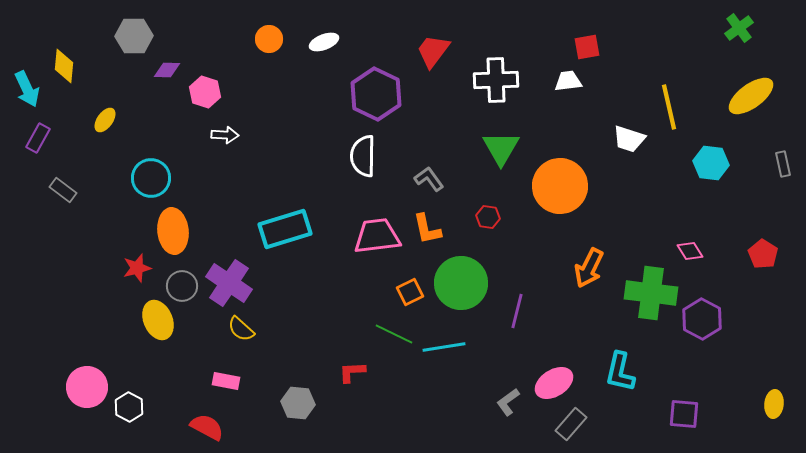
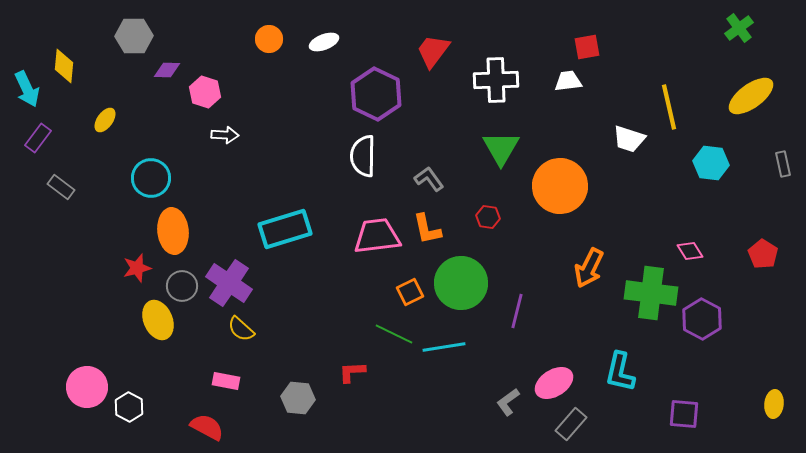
purple rectangle at (38, 138): rotated 8 degrees clockwise
gray rectangle at (63, 190): moved 2 px left, 3 px up
gray hexagon at (298, 403): moved 5 px up
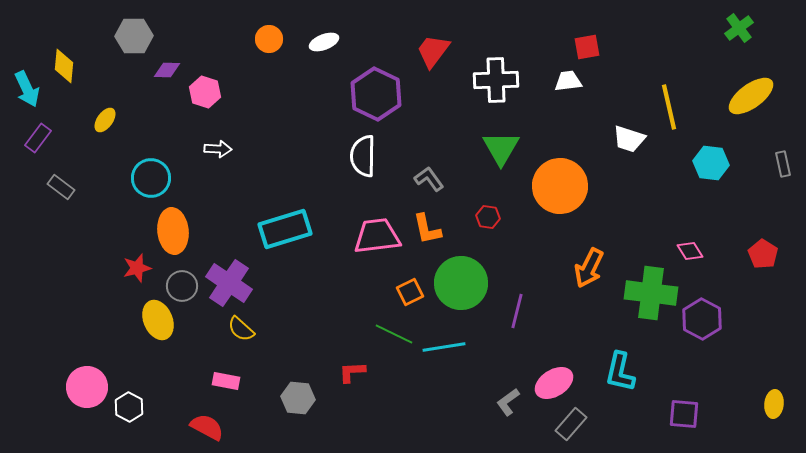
white arrow at (225, 135): moved 7 px left, 14 px down
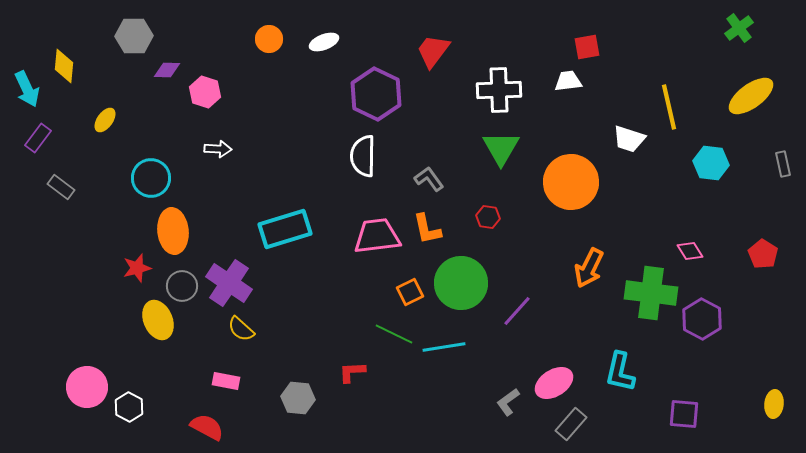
white cross at (496, 80): moved 3 px right, 10 px down
orange circle at (560, 186): moved 11 px right, 4 px up
purple line at (517, 311): rotated 28 degrees clockwise
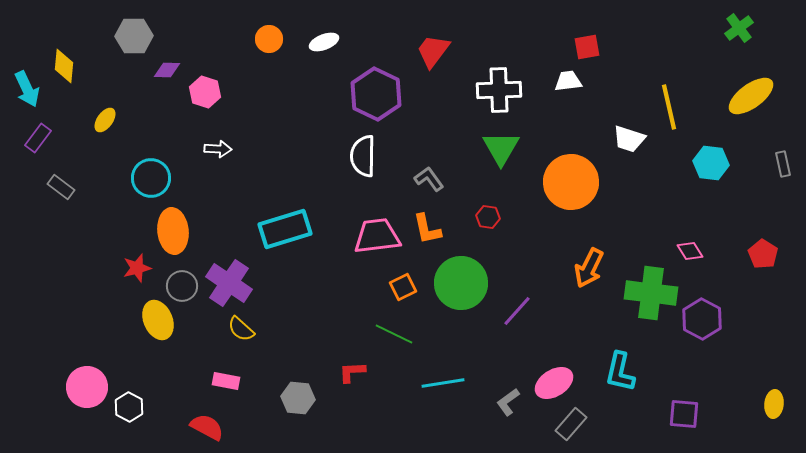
orange square at (410, 292): moved 7 px left, 5 px up
cyan line at (444, 347): moved 1 px left, 36 px down
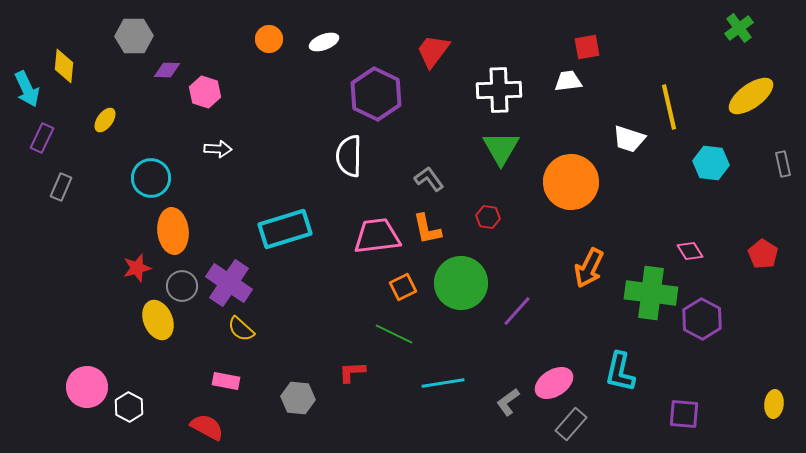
purple rectangle at (38, 138): moved 4 px right; rotated 12 degrees counterclockwise
white semicircle at (363, 156): moved 14 px left
gray rectangle at (61, 187): rotated 76 degrees clockwise
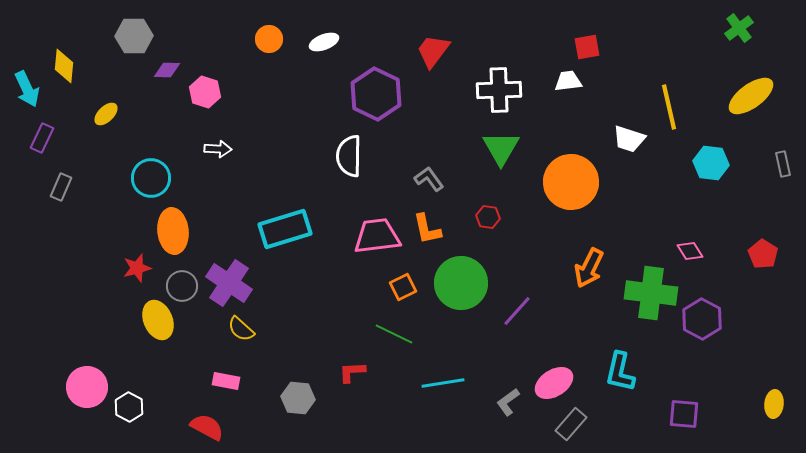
yellow ellipse at (105, 120): moved 1 px right, 6 px up; rotated 10 degrees clockwise
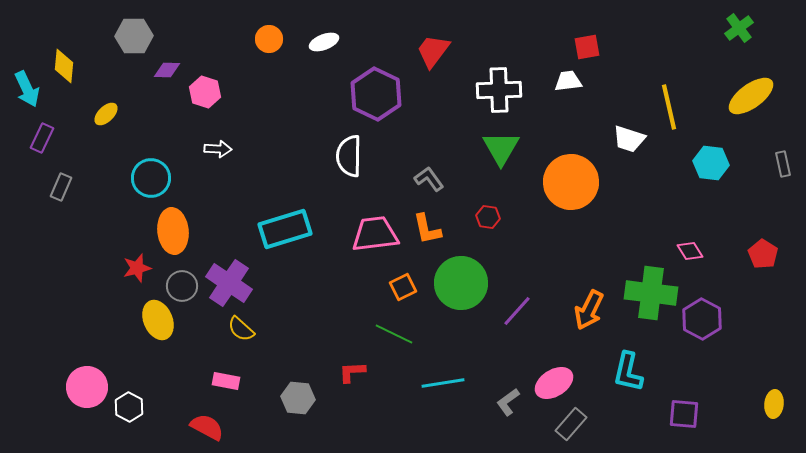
pink trapezoid at (377, 236): moved 2 px left, 2 px up
orange arrow at (589, 268): moved 42 px down
cyan L-shape at (620, 372): moved 8 px right
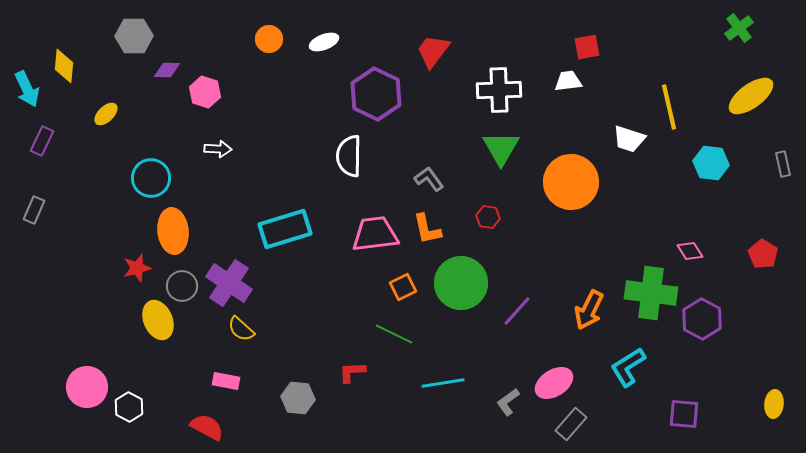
purple rectangle at (42, 138): moved 3 px down
gray rectangle at (61, 187): moved 27 px left, 23 px down
cyan L-shape at (628, 372): moved 5 px up; rotated 45 degrees clockwise
